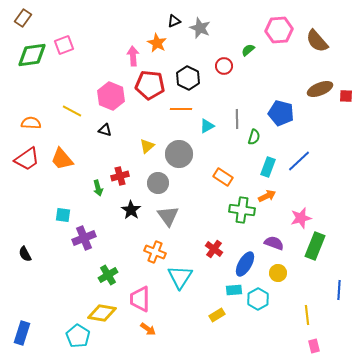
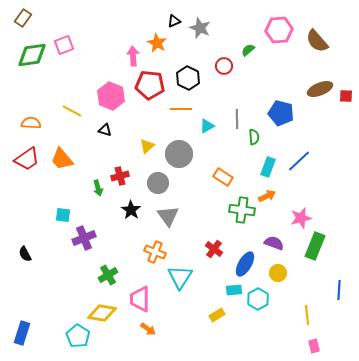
green semicircle at (254, 137): rotated 21 degrees counterclockwise
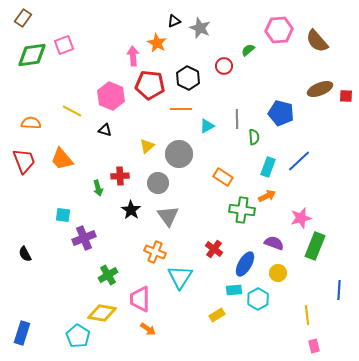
red trapezoid at (27, 159): moved 3 px left, 2 px down; rotated 76 degrees counterclockwise
red cross at (120, 176): rotated 12 degrees clockwise
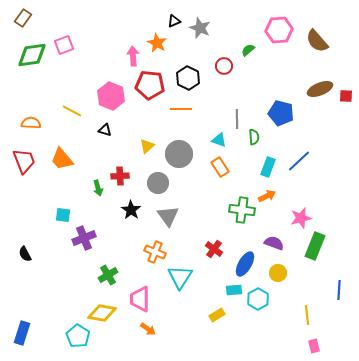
cyan triangle at (207, 126): moved 12 px right, 14 px down; rotated 49 degrees clockwise
orange rectangle at (223, 177): moved 3 px left, 10 px up; rotated 24 degrees clockwise
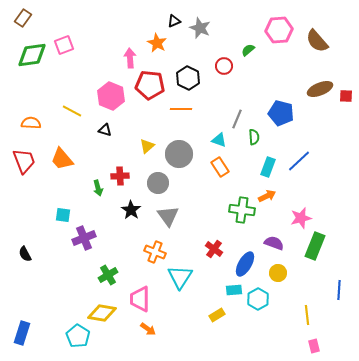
pink arrow at (133, 56): moved 3 px left, 2 px down
gray line at (237, 119): rotated 24 degrees clockwise
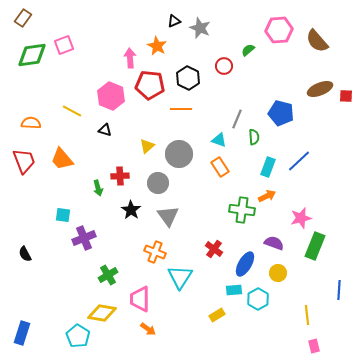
orange star at (157, 43): moved 3 px down
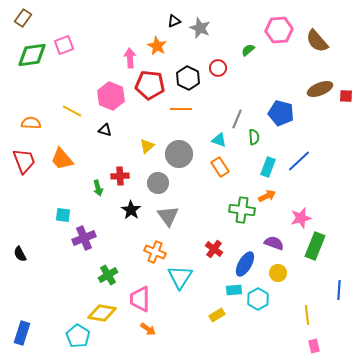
red circle at (224, 66): moved 6 px left, 2 px down
black semicircle at (25, 254): moved 5 px left
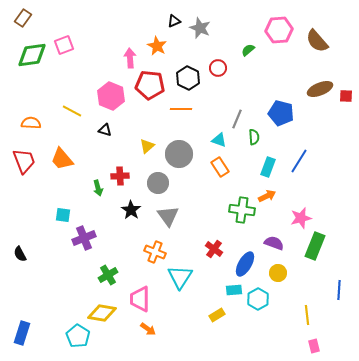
blue line at (299, 161): rotated 15 degrees counterclockwise
